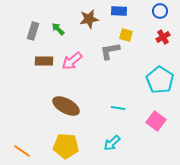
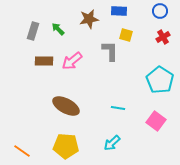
gray L-shape: rotated 100 degrees clockwise
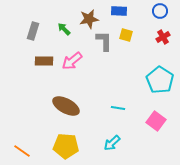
green arrow: moved 6 px right
gray L-shape: moved 6 px left, 10 px up
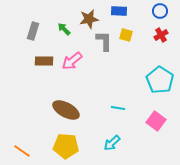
red cross: moved 2 px left, 2 px up
brown ellipse: moved 4 px down
